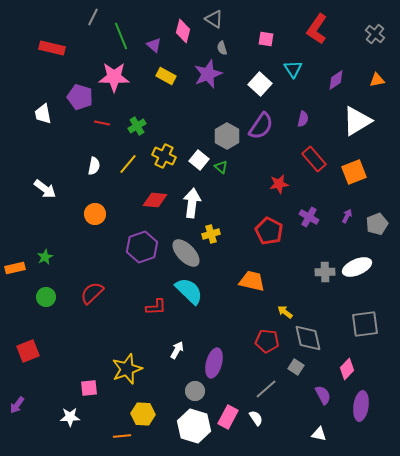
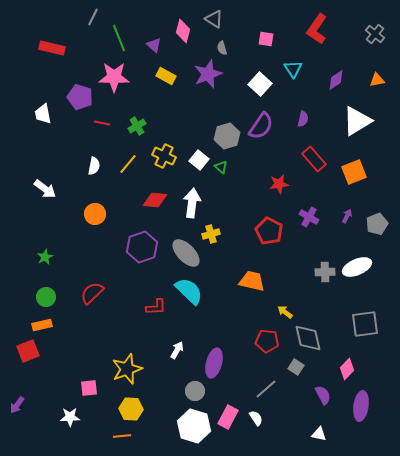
green line at (121, 36): moved 2 px left, 2 px down
gray hexagon at (227, 136): rotated 15 degrees clockwise
orange rectangle at (15, 268): moved 27 px right, 57 px down
yellow hexagon at (143, 414): moved 12 px left, 5 px up
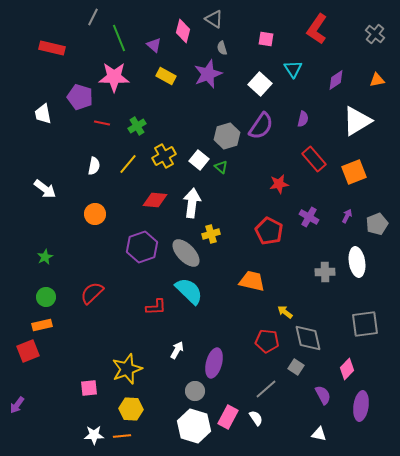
yellow cross at (164, 156): rotated 35 degrees clockwise
white ellipse at (357, 267): moved 5 px up; rotated 76 degrees counterclockwise
white star at (70, 417): moved 24 px right, 18 px down
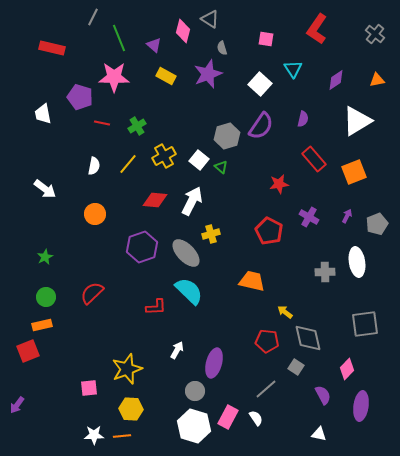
gray triangle at (214, 19): moved 4 px left
white arrow at (192, 203): moved 2 px up; rotated 20 degrees clockwise
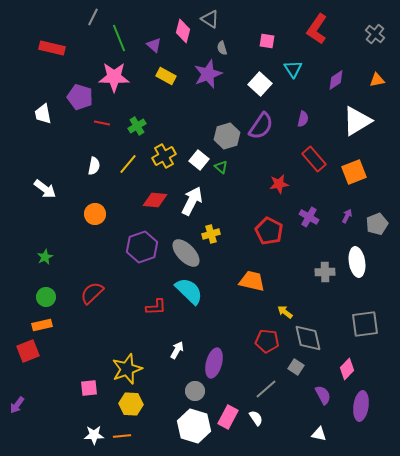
pink square at (266, 39): moved 1 px right, 2 px down
yellow hexagon at (131, 409): moved 5 px up
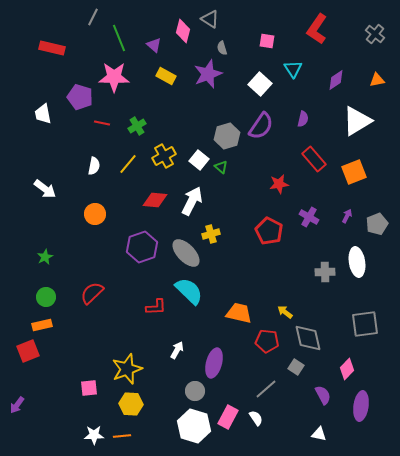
orange trapezoid at (252, 281): moved 13 px left, 32 px down
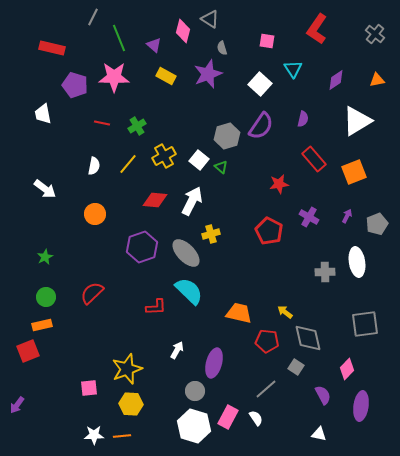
purple pentagon at (80, 97): moved 5 px left, 12 px up
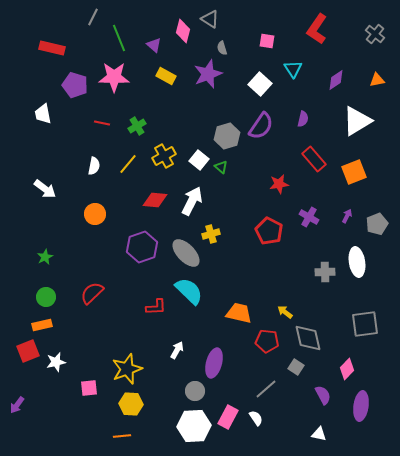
white hexagon at (194, 426): rotated 20 degrees counterclockwise
white star at (94, 435): moved 38 px left, 73 px up; rotated 12 degrees counterclockwise
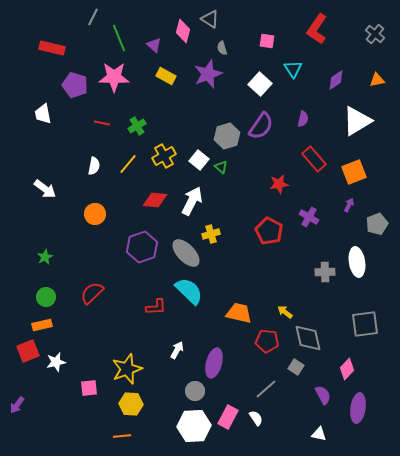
purple arrow at (347, 216): moved 2 px right, 11 px up
purple ellipse at (361, 406): moved 3 px left, 2 px down
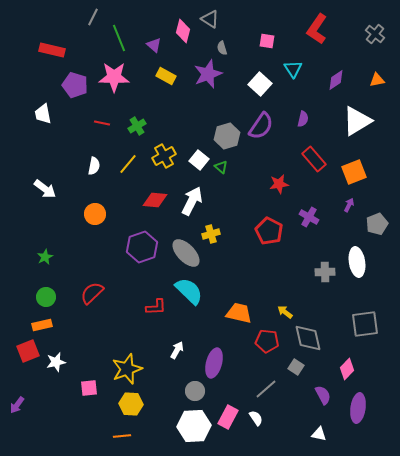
red rectangle at (52, 48): moved 2 px down
